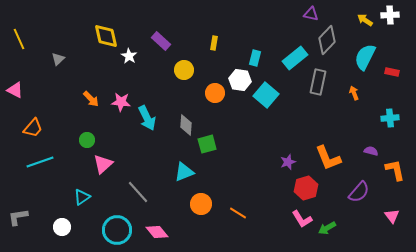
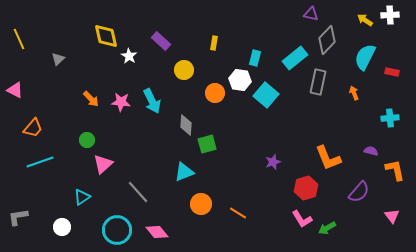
cyan arrow at (147, 118): moved 5 px right, 17 px up
purple star at (288, 162): moved 15 px left
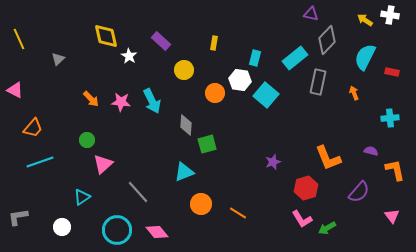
white cross at (390, 15): rotated 12 degrees clockwise
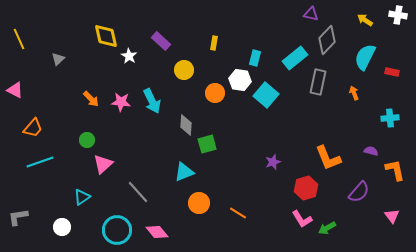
white cross at (390, 15): moved 8 px right
orange circle at (201, 204): moved 2 px left, 1 px up
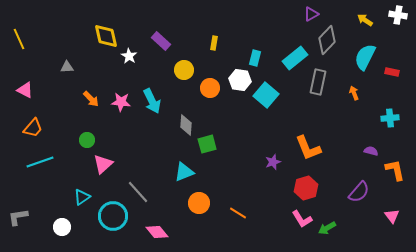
purple triangle at (311, 14): rotated 42 degrees counterclockwise
gray triangle at (58, 59): moved 9 px right, 8 px down; rotated 40 degrees clockwise
pink triangle at (15, 90): moved 10 px right
orange circle at (215, 93): moved 5 px left, 5 px up
orange L-shape at (328, 158): moved 20 px left, 10 px up
cyan circle at (117, 230): moved 4 px left, 14 px up
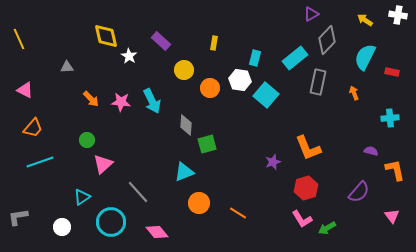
cyan circle at (113, 216): moved 2 px left, 6 px down
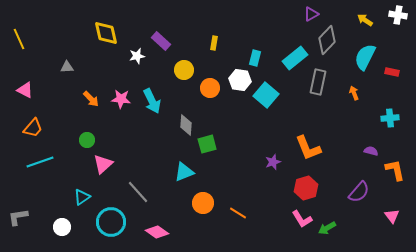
yellow diamond at (106, 36): moved 3 px up
white star at (129, 56): moved 8 px right; rotated 28 degrees clockwise
pink star at (121, 102): moved 3 px up
orange circle at (199, 203): moved 4 px right
pink diamond at (157, 232): rotated 15 degrees counterclockwise
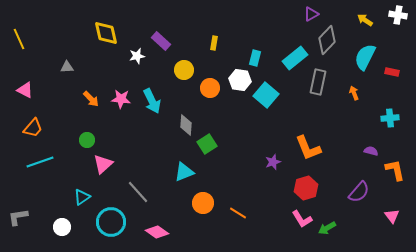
green square at (207, 144): rotated 18 degrees counterclockwise
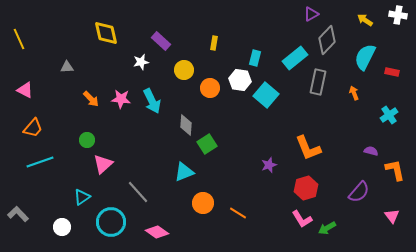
white star at (137, 56): moved 4 px right, 6 px down
cyan cross at (390, 118): moved 1 px left, 3 px up; rotated 30 degrees counterclockwise
purple star at (273, 162): moved 4 px left, 3 px down
gray L-shape at (18, 217): moved 3 px up; rotated 55 degrees clockwise
